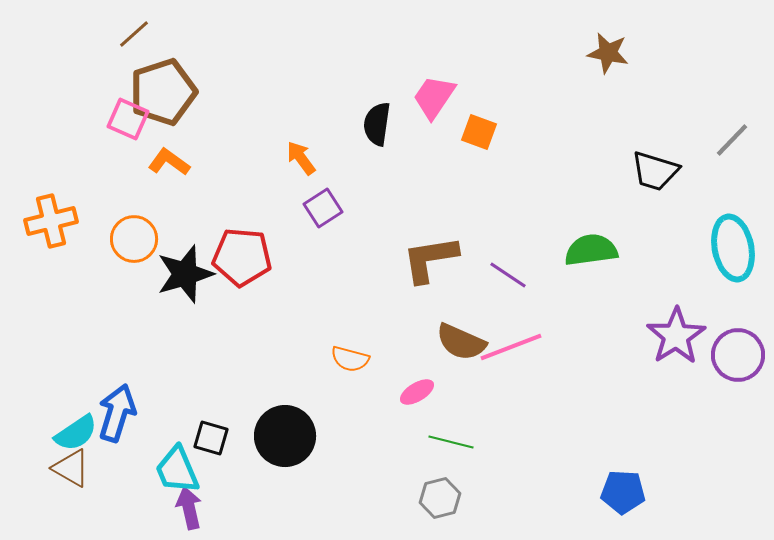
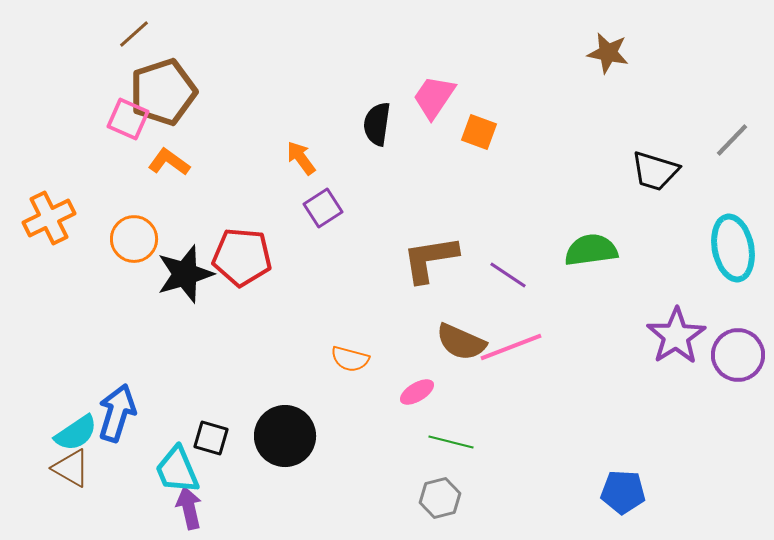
orange cross: moved 2 px left, 3 px up; rotated 12 degrees counterclockwise
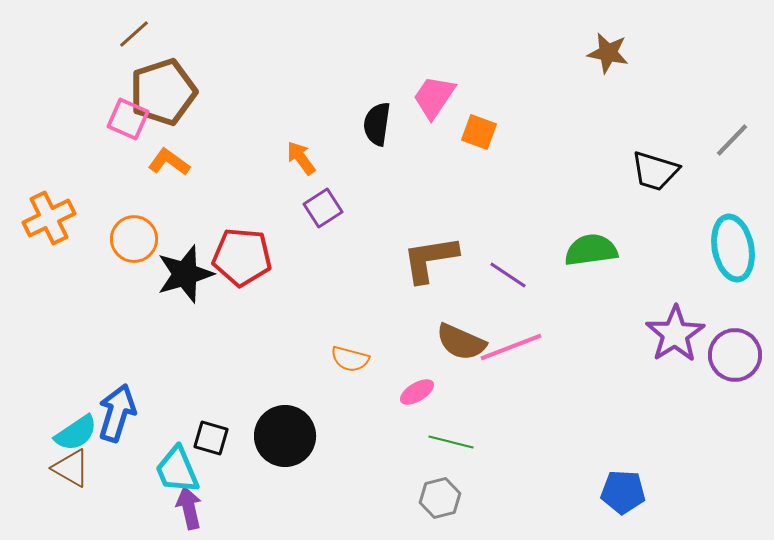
purple star: moved 1 px left, 2 px up
purple circle: moved 3 px left
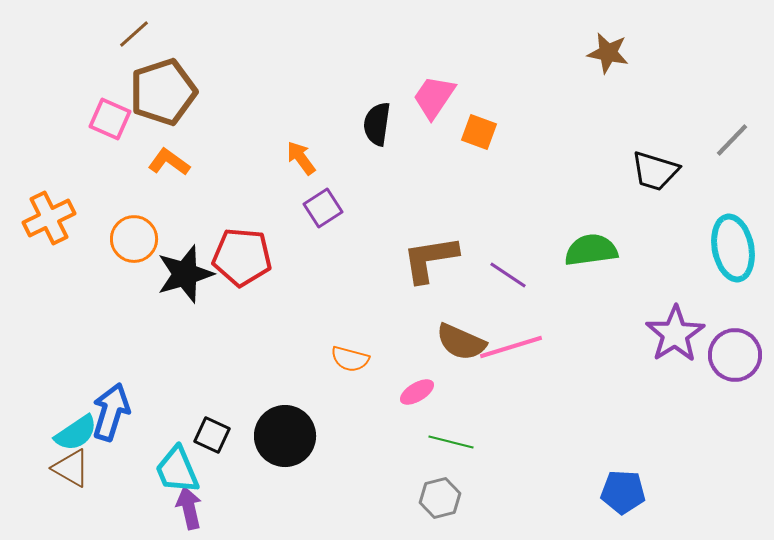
pink square: moved 18 px left
pink line: rotated 4 degrees clockwise
blue arrow: moved 6 px left, 1 px up
black square: moved 1 px right, 3 px up; rotated 9 degrees clockwise
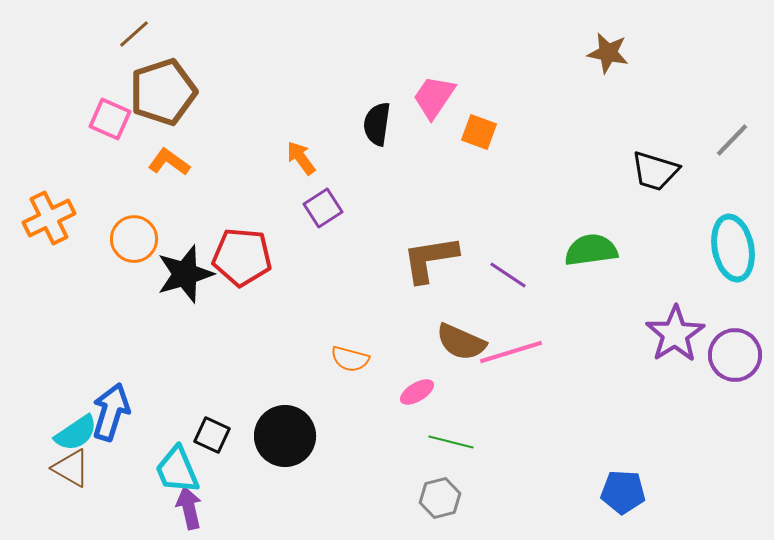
pink line: moved 5 px down
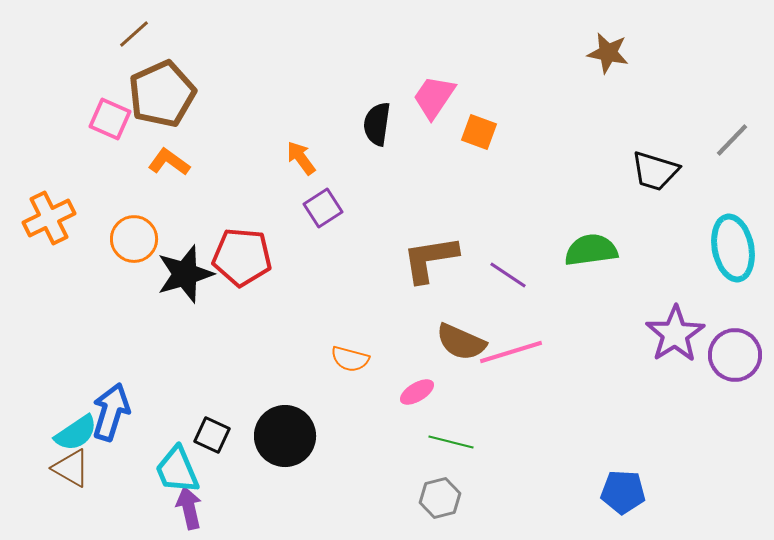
brown pentagon: moved 1 px left, 2 px down; rotated 6 degrees counterclockwise
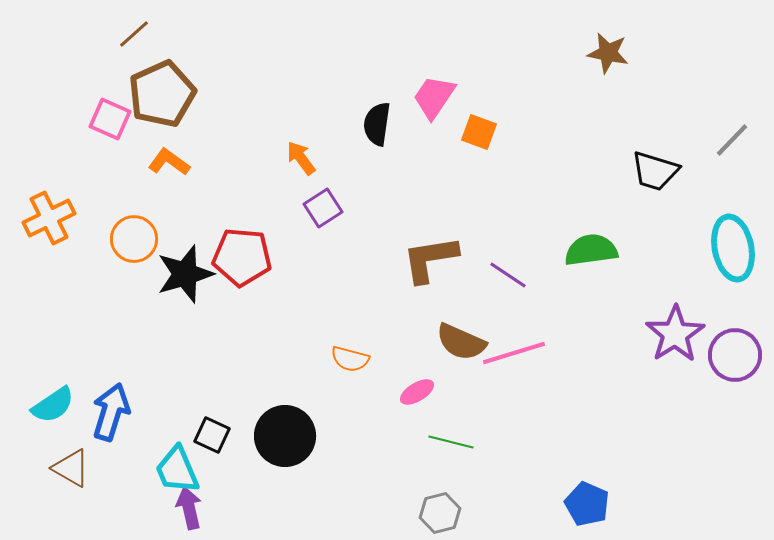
pink line: moved 3 px right, 1 px down
cyan semicircle: moved 23 px left, 28 px up
blue pentagon: moved 36 px left, 12 px down; rotated 21 degrees clockwise
gray hexagon: moved 15 px down
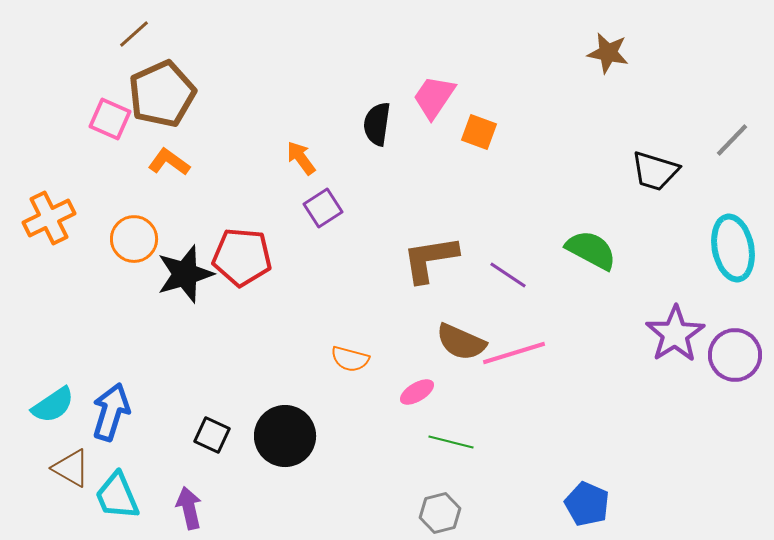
green semicircle: rotated 36 degrees clockwise
cyan trapezoid: moved 60 px left, 26 px down
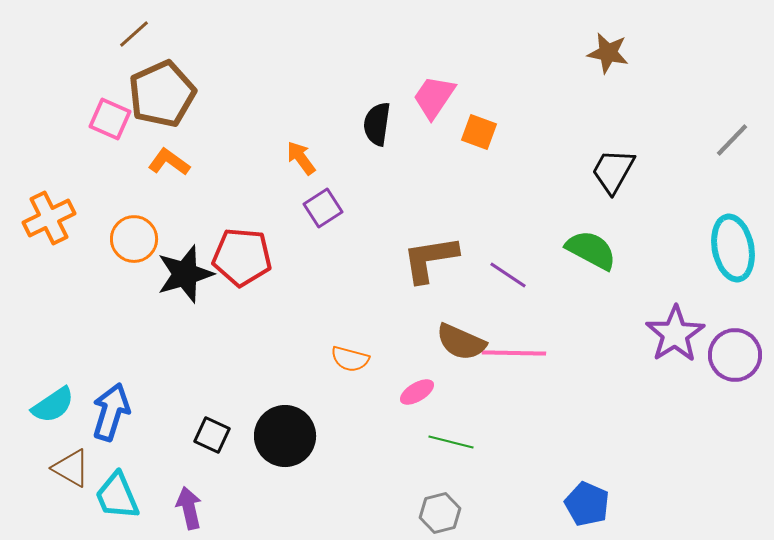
black trapezoid: moved 42 px left; rotated 102 degrees clockwise
pink line: rotated 18 degrees clockwise
